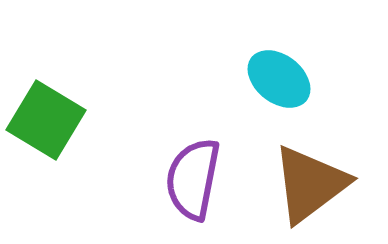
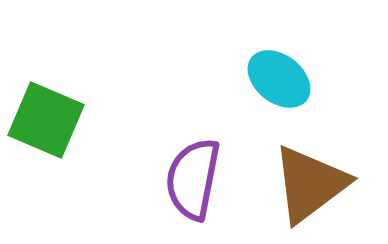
green square: rotated 8 degrees counterclockwise
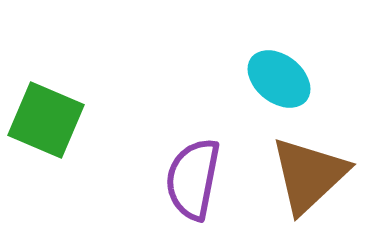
brown triangle: moved 1 px left, 9 px up; rotated 6 degrees counterclockwise
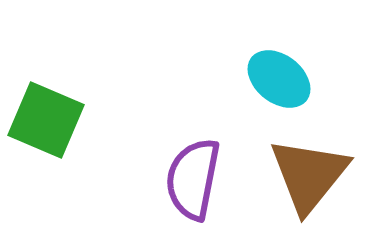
brown triangle: rotated 8 degrees counterclockwise
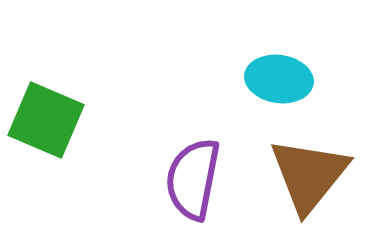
cyan ellipse: rotated 30 degrees counterclockwise
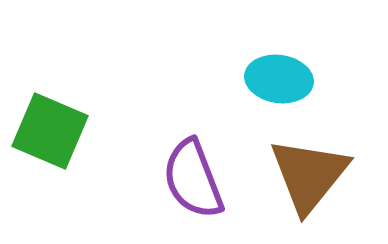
green square: moved 4 px right, 11 px down
purple semicircle: rotated 32 degrees counterclockwise
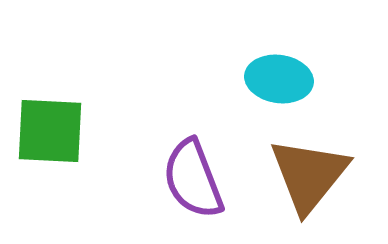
green square: rotated 20 degrees counterclockwise
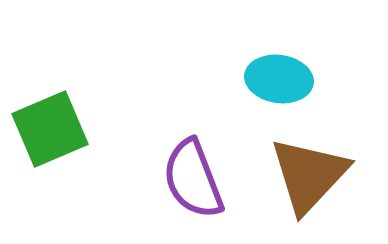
green square: moved 2 px up; rotated 26 degrees counterclockwise
brown triangle: rotated 4 degrees clockwise
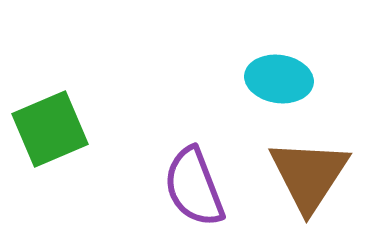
brown triangle: rotated 10 degrees counterclockwise
purple semicircle: moved 1 px right, 8 px down
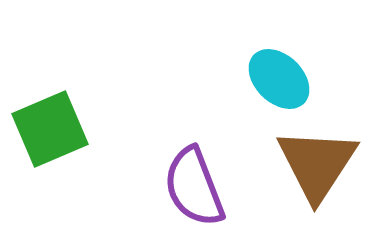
cyan ellipse: rotated 36 degrees clockwise
brown triangle: moved 8 px right, 11 px up
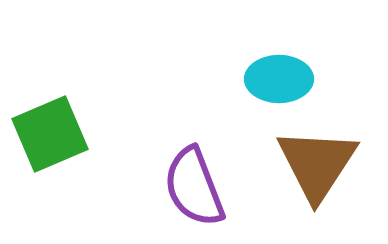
cyan ellipse: rotated 44 degrees counterclockwise
green square: moved 5 px down
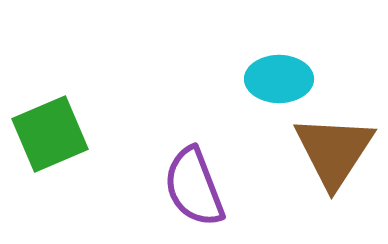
brown triangle: moved 17 px right, 13 px up
